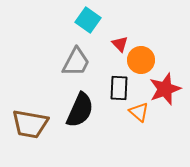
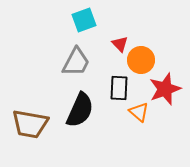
cyan square: moved 4 px left; rotated 35 degrees clockwise
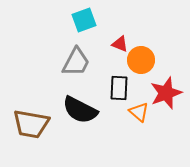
red triangle: rotated 24 degrees counterclockwise
red star: moved 1 px right, 4 px down
black semicircle: rotated 93 degrees clockwise
brown trapezoid: moved 1 px right
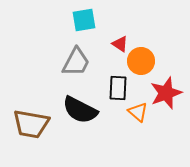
cyan square: rotated 10 degrees clockwise
red triangle: rotated 12 degrees clockwise
orange circle: moved 1 px down
black rectangle: moved 1 px left
orange triangle: moved 1 px left
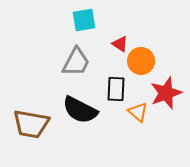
black rectangle: moved 2 px left, 1 px down
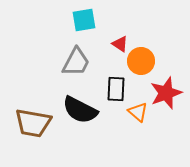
brown trapezoid: moved 2 px right, 1 px up
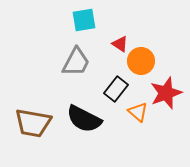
black rectangle: rotated 35 degrees clockwise
black semicircle: moved 4 px right, 9 px down
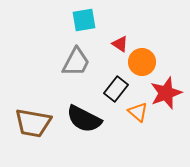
orange circle: moved 1 px right, 1 px down
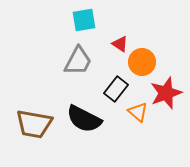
gray trapezoid: moved 2 px right, 1 px up
brown trapezoid: moved 1 px right, 1 px down
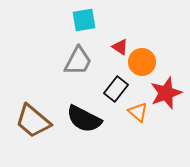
red triangle: moved 3 px down
brown trapezoid: moved 1 px left, 3 px up; rotated 30 degrees clockwise
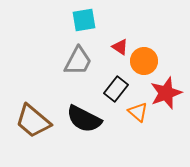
orange circle: moved 2 px right, 1 px up
